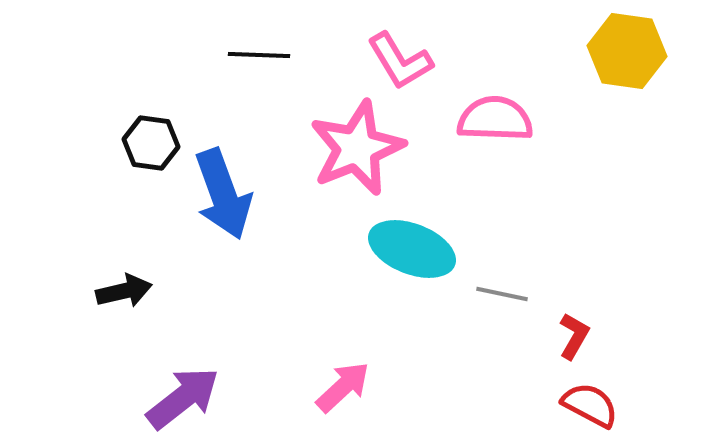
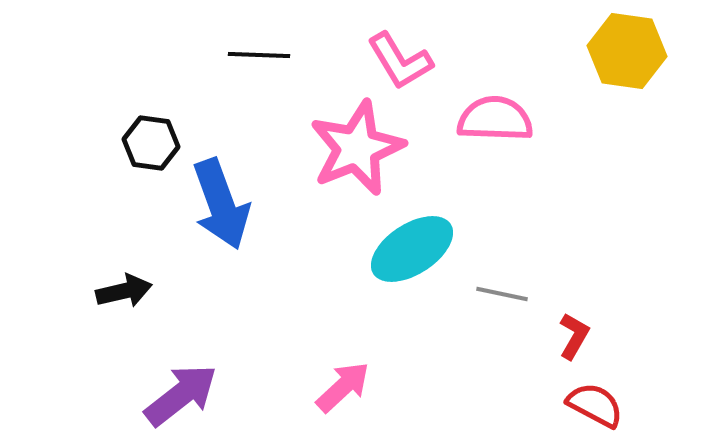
blue arrow: moved 2 px left, 10 px down
cyan ellipse: rotated 54 degrees counterclockwise
purple arrow: moved 2 px left, 3 px up
red semicircle: moved 5 px right
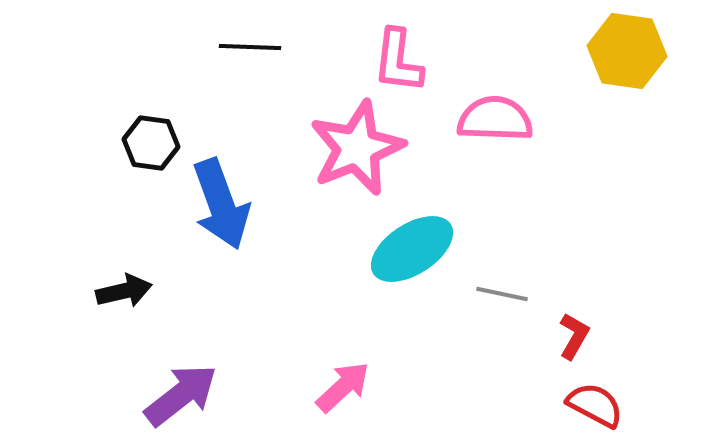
black line: moved 9 px left, 8 px up
pink L-shape: moved 2 px left; rotated 38 degrees clockwise
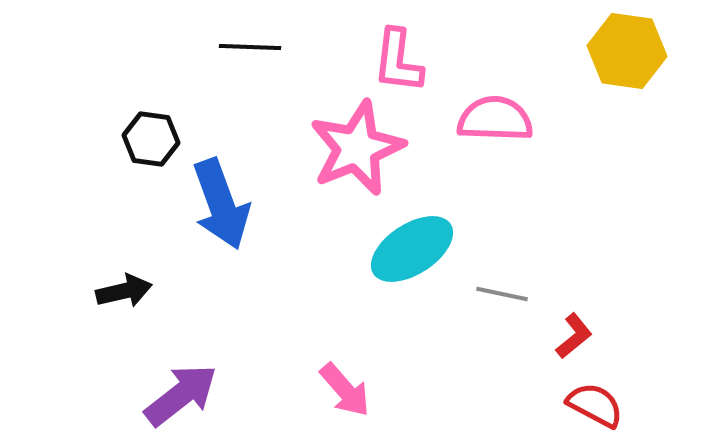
black hexagon: moved 4 px up
red L-shape: rotated 21 degrees clockwise
pink arrow: moved 2 px right, 3 px down; rotated 92 degrees clockwise
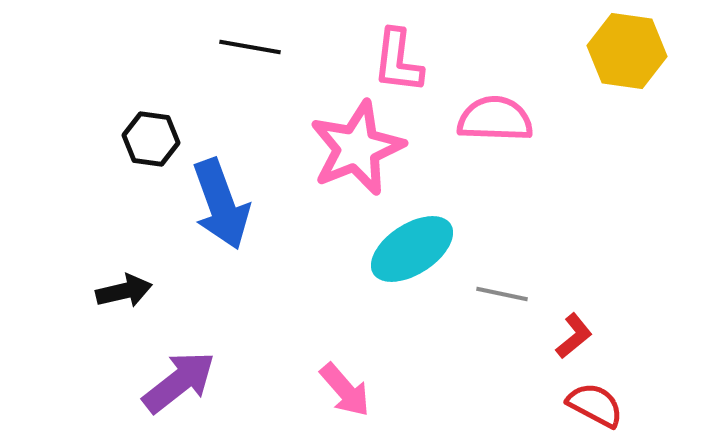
black line: rotated 8 degrees clockwise
purple arrow: moved 2 px left, 13 px up
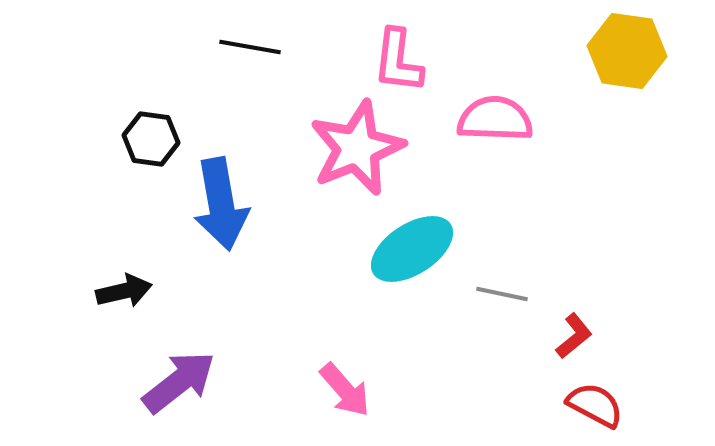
blue arrow: rotated 10 degrees clockwise
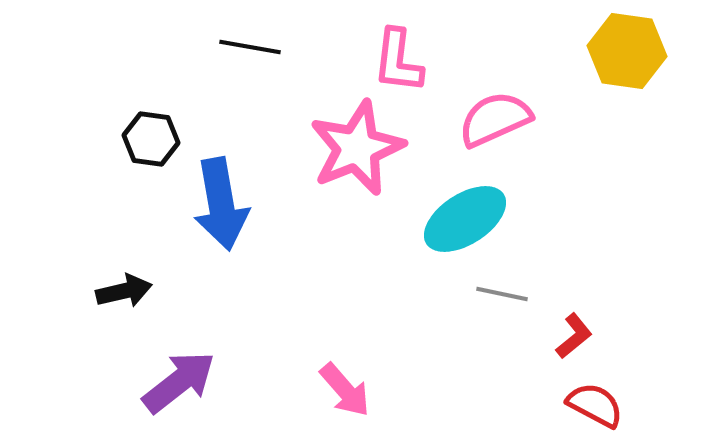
pink semicircle: rotated 26 degrees counterclockwise
cyan ellipse: moved 53 px right, 30 px up
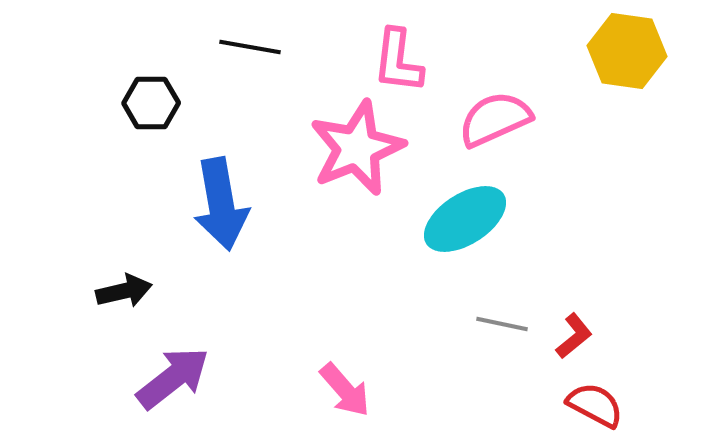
black hexagon: moved 36 px up; rotated 8 degrees counterclockwise
gray line: moved 30 px down
purple arrow: moved 6 px left, 4 px up
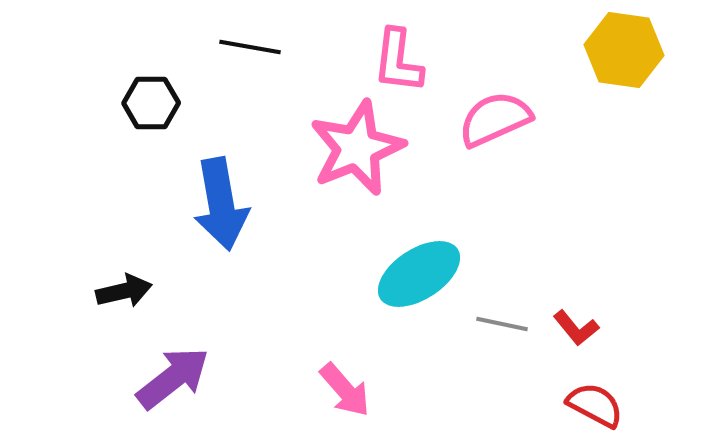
yellow hexagon: moved 3 px left, 1 px up
cyan ellipse: moved 46 px left, 55 px down
red L-shape: moved 2 px right, 8 px up; rotated 90 degrees clockwise
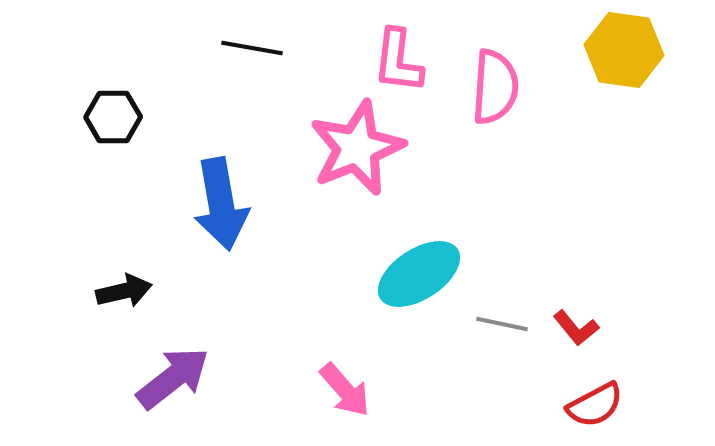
black line: moved 2 px right, 1 px down
black hexagon: moved 38 px left, 14 px down
pink semicircle: moved 32 px up; rotated 118 degrees clockwise
red semicircle: rotated 124 degrees clockwise
